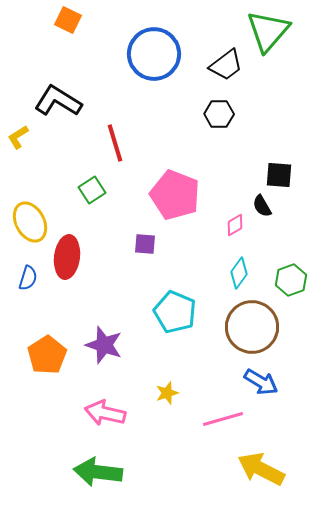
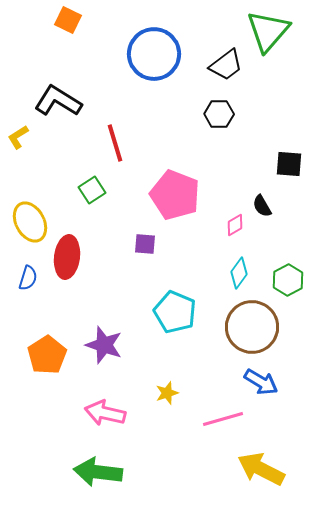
black square: moved 10 px right, 11 px up
green hexagon: moved 3 px left; rotated 8 degrees counterclockwise
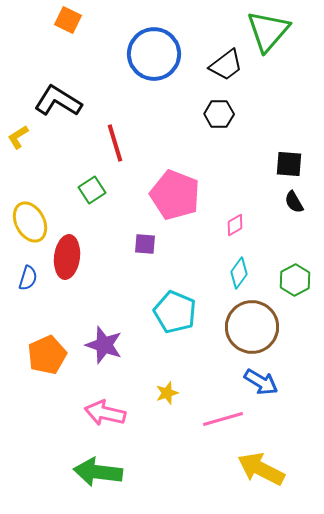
black semicircle: moved 32 px right, 4 px up
green hexagon: moved 7 px right
orange pentagon: rotated 9 degrees clockwise
